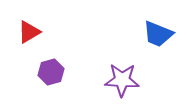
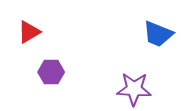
purple hexagon: rotated 15 degrees clockwise
purple star: moved 12 px right, 9 px down
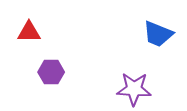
red triangle: rotated 30 degrees clockwise
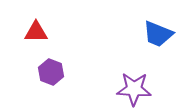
red triangle: moved 7 px right
purple hexagon: rotated 20 degrees clockwise
